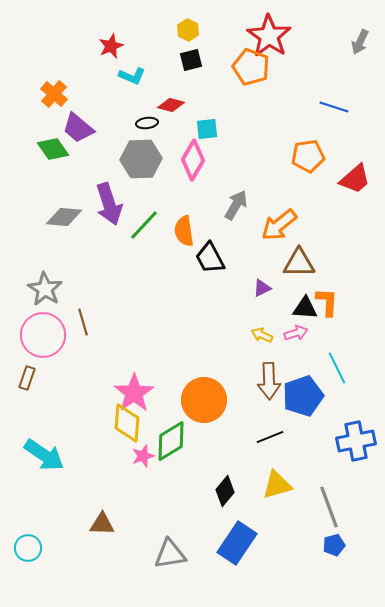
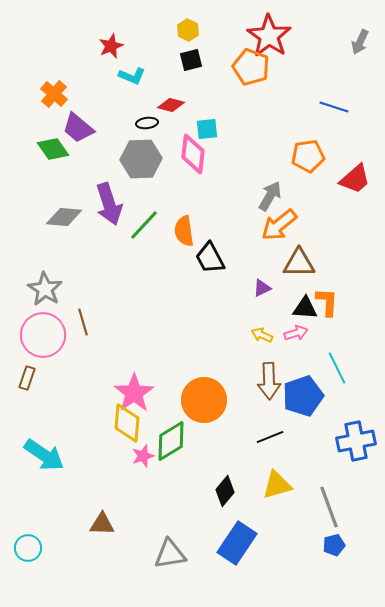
pink diamond at (193, 160): moved 6 px up; rotated 24 degrees counterclockwise
gray arrow at (236, 205): moved 34 px right, 9 px up
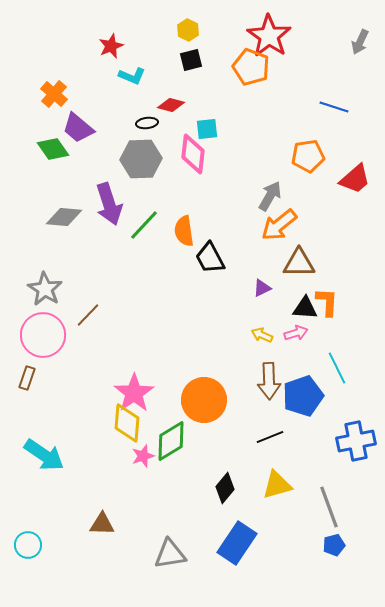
brown line at (83, 322): moved 5 px right, 7 px up; rotated 60 degrees clockwise
black diamond at (225, 491): moved 3 px up
cyan circle at (28, 548): moved 3 px up
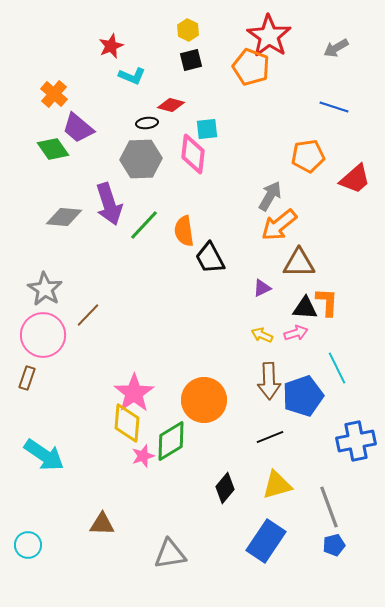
gray arrow at (360, 42): moved 24 px left, 6 px down; rotated 35 degrees clockwise
blue rectangle at (237, 543): moved 29 px right, 2 px up
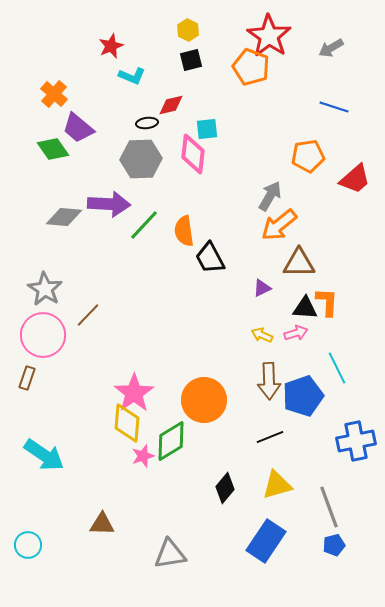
gray arrow at (336, 48): moved 5 px left
red diamond at (171, 105): rotated 28 degrees counterclockwise
purple arrow at (109, 204): rotated 69 degrees counterclockwise
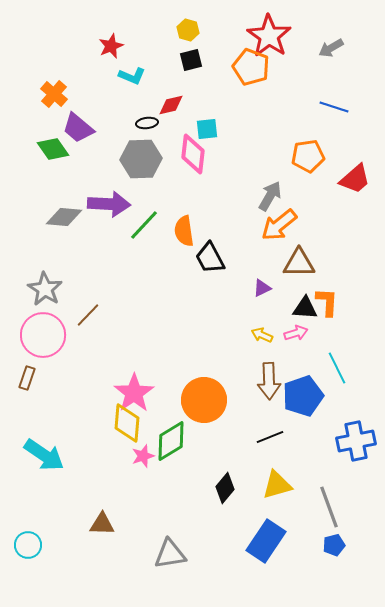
yellow hexagon at (188, 30): rotated 10 degrees counterclockwise
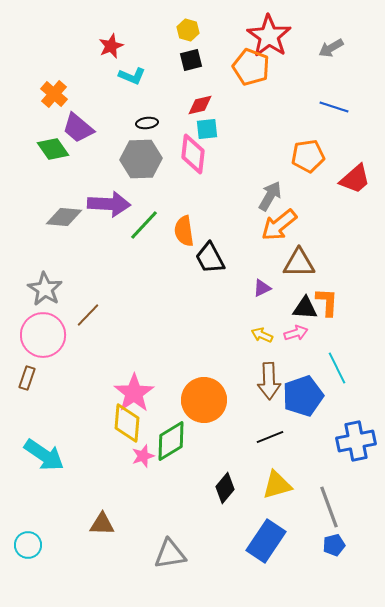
red diamond at (171, 105): moved 29 px right
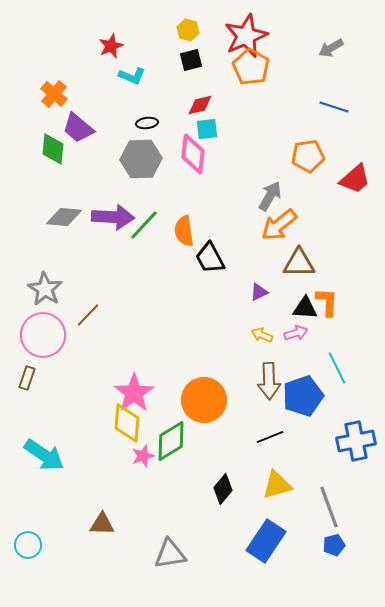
red star at (269, 36): moved 23 px left; rotated 15 degrees clockwise
orange pentagon at (251, 67): rotated 9 degrees clockwise
green diamond at (53, 149): rotated 40 degrees clockwise
purple arrow at (109, 204): moved 4 px right, 13 px down
purple triangle at (262, 288): moved 3 px left, 4 px down
black diamond at (225, 488): moved 2 px left, 1 px down
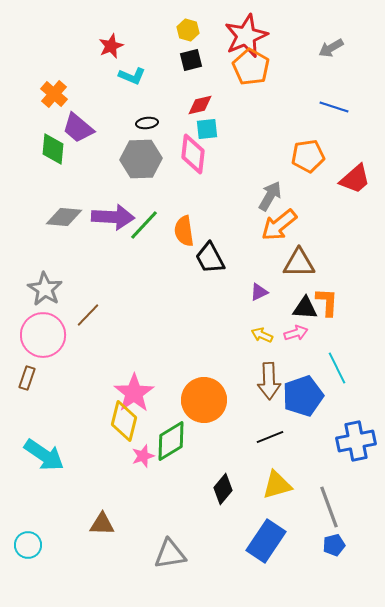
yellow diamond at (127, 423): moved 3 px left, 2 px up; rotated 9 degrees clockwise
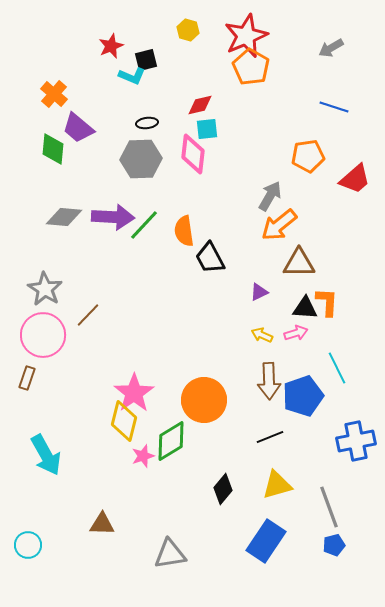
black square at (191, 60): moved 45 px left
cyan arrow at (44, 455): moved 2 px right; rotated 27 degrees clockwise
